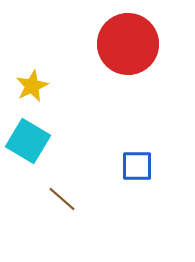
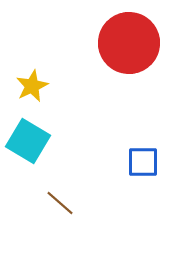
red circle: moved 1 px right, 1 px up
blue square: moved 6 px right, 4 px up
brown line: moved 2 px left, 4 px down
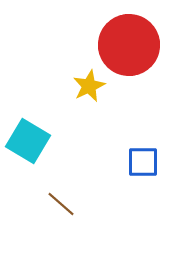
red circle: moved 2 px down
yellow star: moved 57 px right
brown line: moved 1 px right, 1 px down
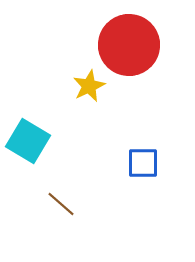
blue square: moved 1 px down
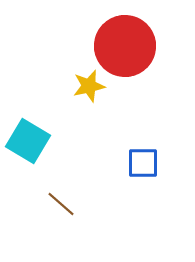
red circle: moved 4 px left, 1 px down
yellow star: rotated 12 degrees clockwise
